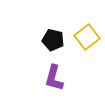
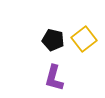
yellow square: moved 3 px left, 2 px down
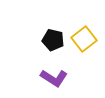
purple L-shape: rotated 72 degrees counterclockwise
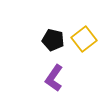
purple L-shape: rotated 92 degrees clockwise
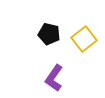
black pentagon: moved 4 px left, 6 px up
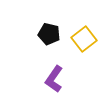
purple L-shape: moved 1 px down
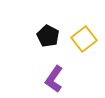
black pentagon: moved 1 px left, 2 px down; rotated 15 degrees clockwise
